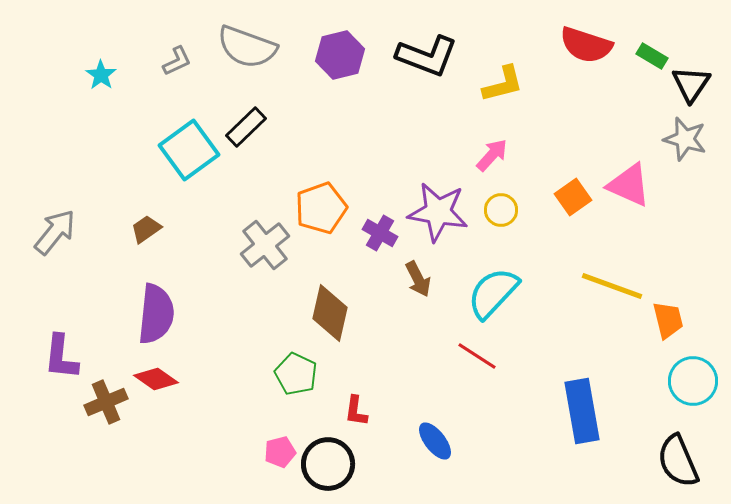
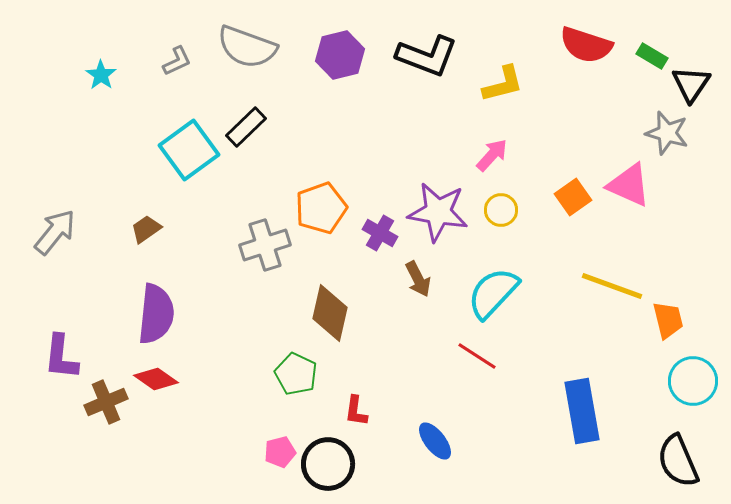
gray star: moved 18 px left, 6 px up
gray cross: rotated 21 degrees clockwise
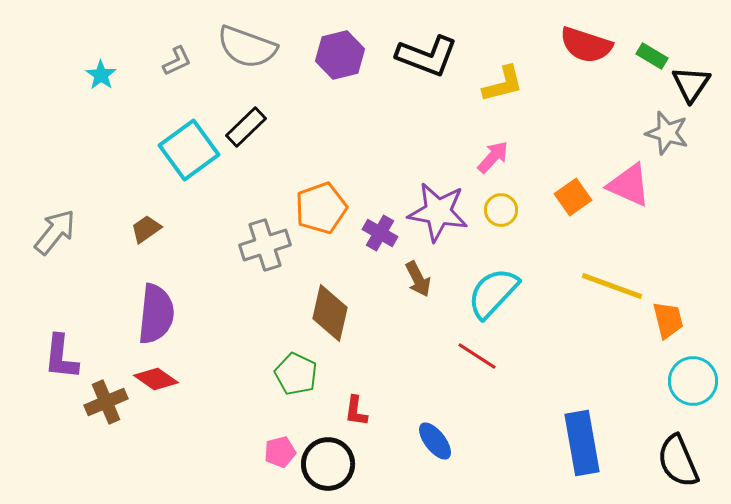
pink arrow: moved 1 px right, 2 px down
blue rectangle: moved 32 px down
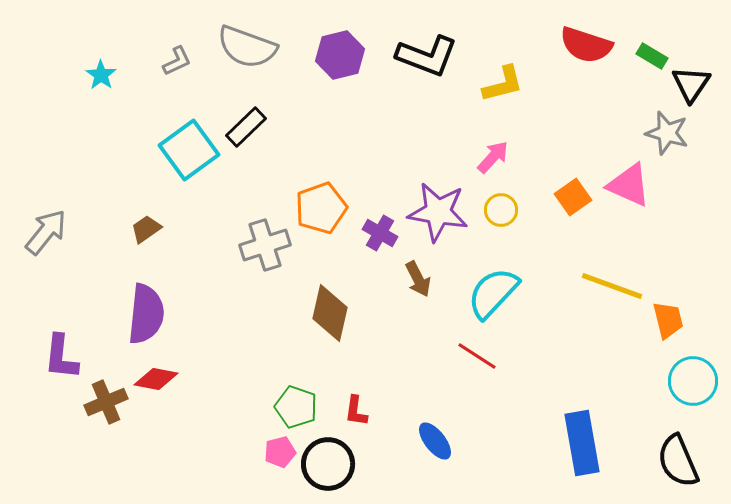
gray arrow: moved 9 px left
purple semicircle: moved 10 px left
green pentagon: moved 33 px down; rotated 6 degrees counterclockwise
red diamond: rotated 24 degrees counterclockwise
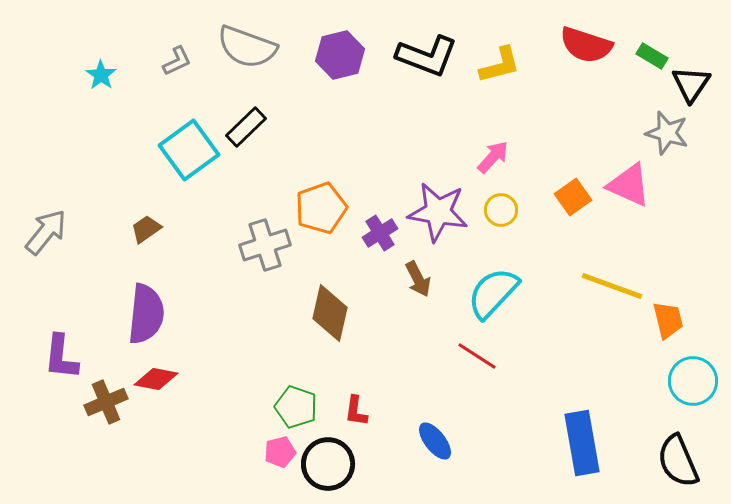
yellow L-shape: moved 3 px left, 19 px up
purple cross: rotated 28 degrees clockwise
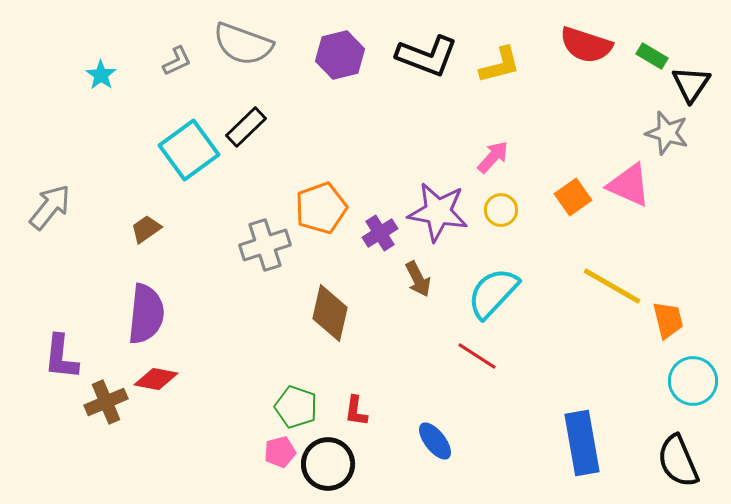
gray semicircle: moved 4 px left, 3 px up
gray arrow: moved 4 px right, 25 px up
yellow line: rotated 10 degrees clockwise
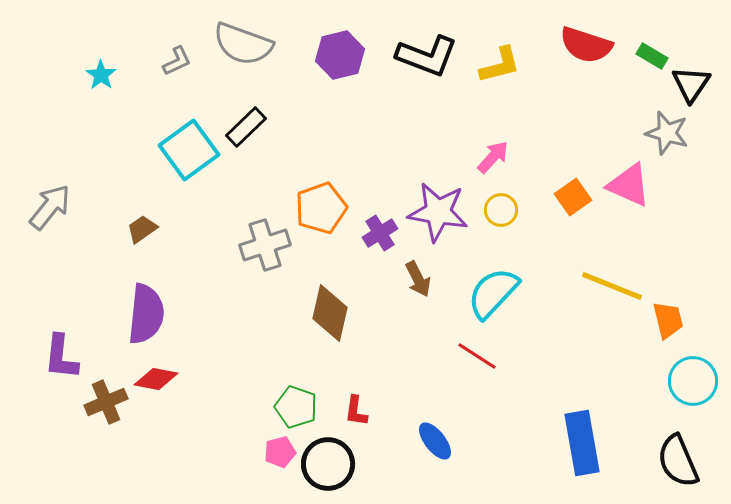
brown trapezoid: moved 4 px left
yellow line: rotated 8 degrees counterclockwise
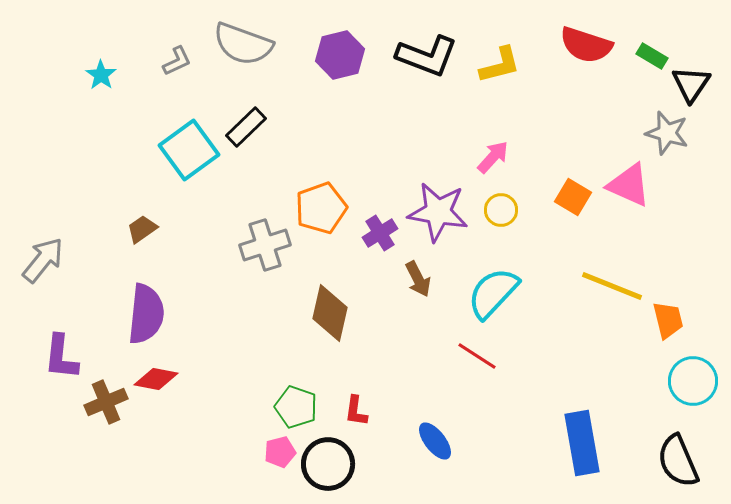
orange square: rotated 24 degrees counterclockwise
gray arrow: moved 7 px left, 53 px down
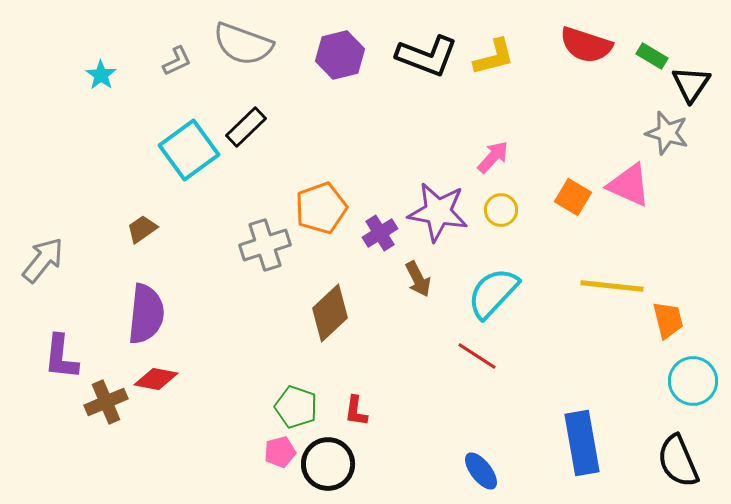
yellow L-shape: moved 6 px left, 8 px up
yellow line: rotated 16 degrees counterclockwise
brown diamond: rotated 34 degrees clockwise
blue ellipse: moved 46 px right, 30 px down
